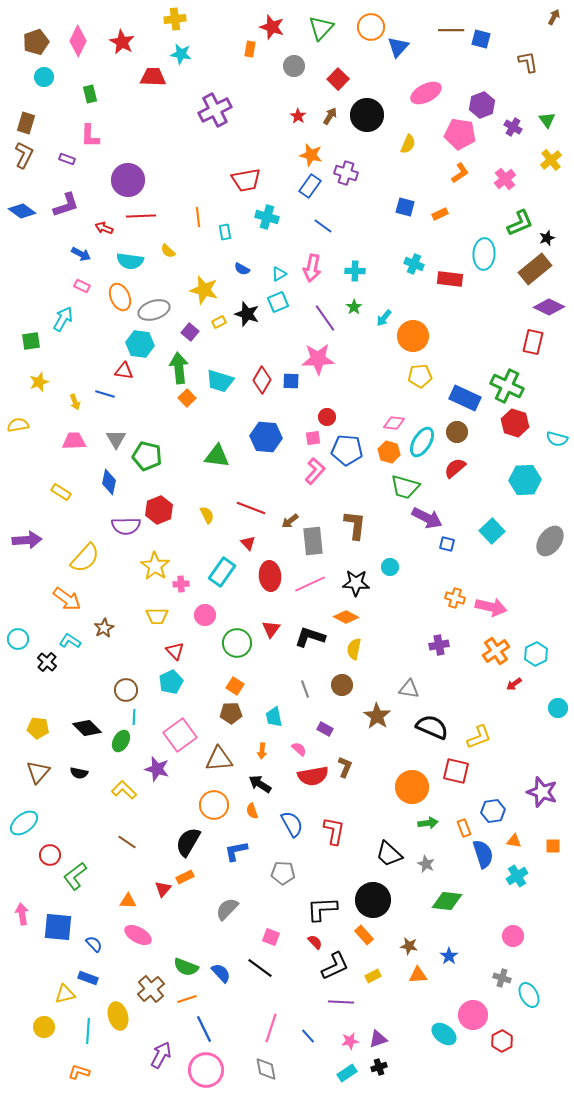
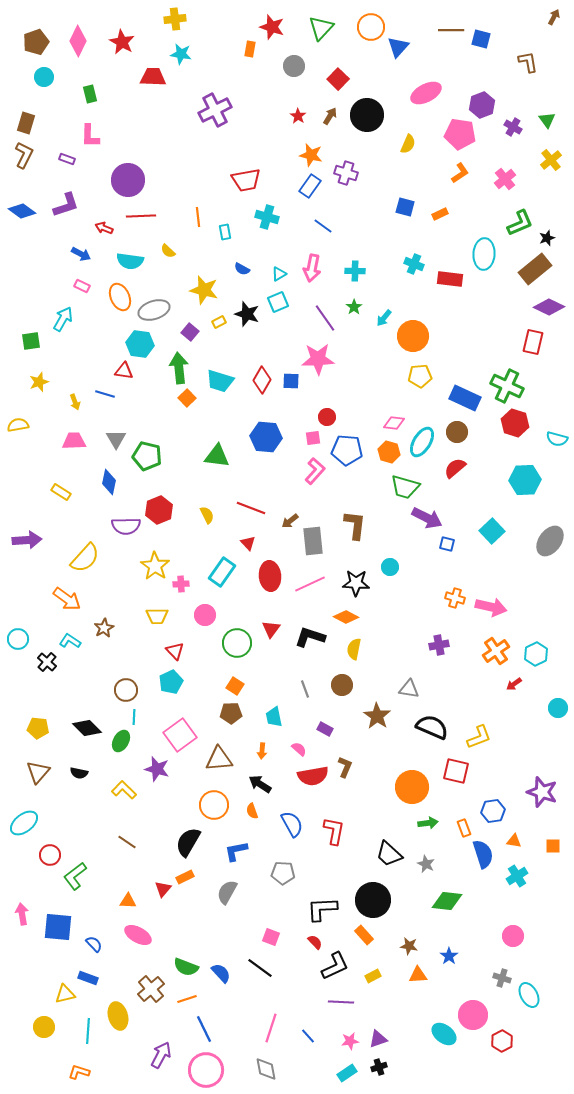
gray semicircle at (227, 909): moved 17 px up; rotated 15 degrees counterclockwise
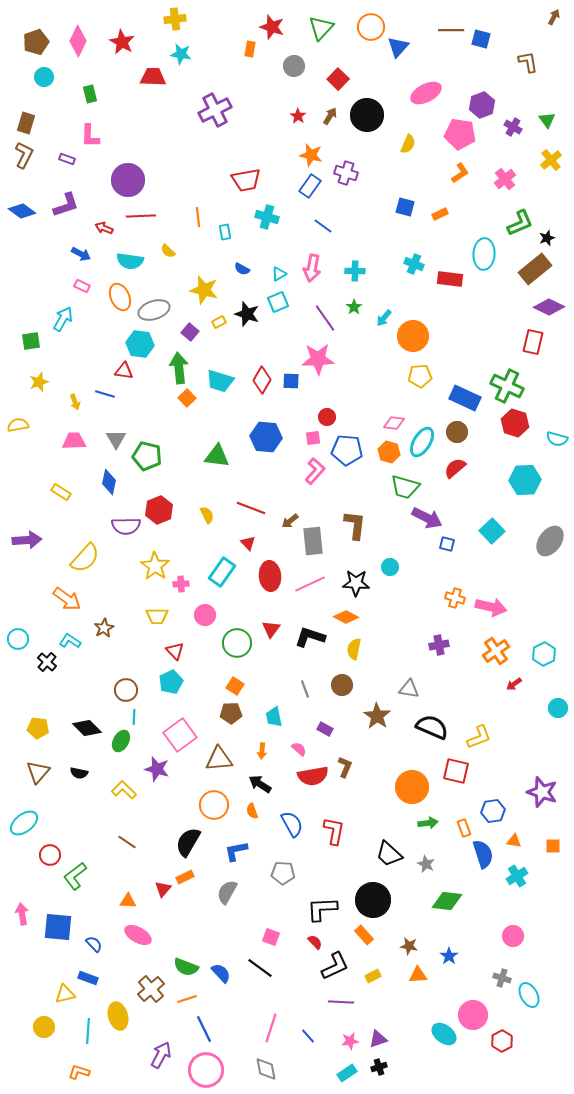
cyan hexagon at (536, 654): moved 8 px right
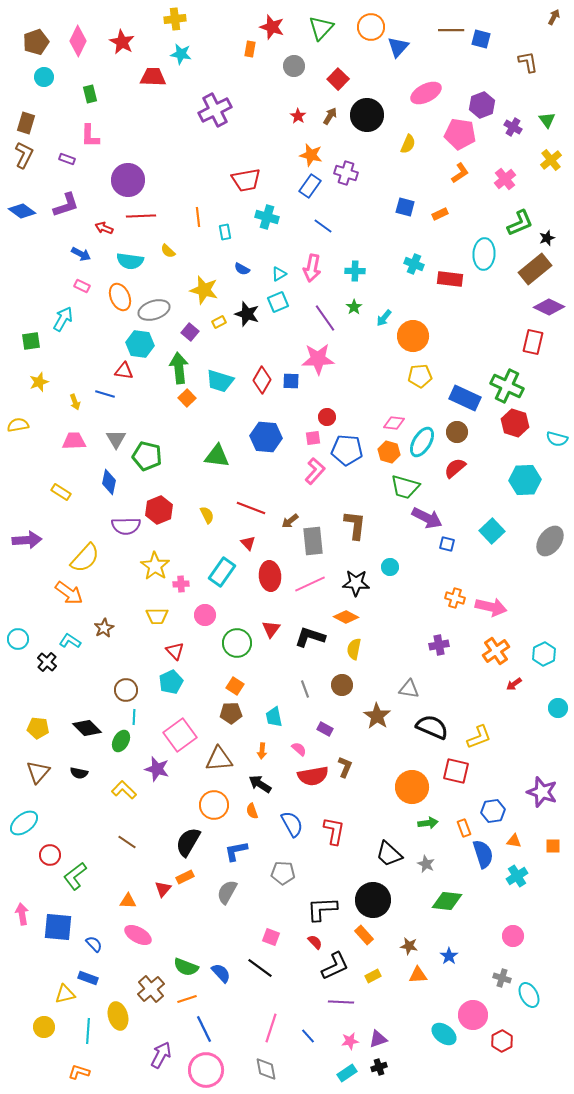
orange arrow at (67, 599): moved 2 px right, 6 px up
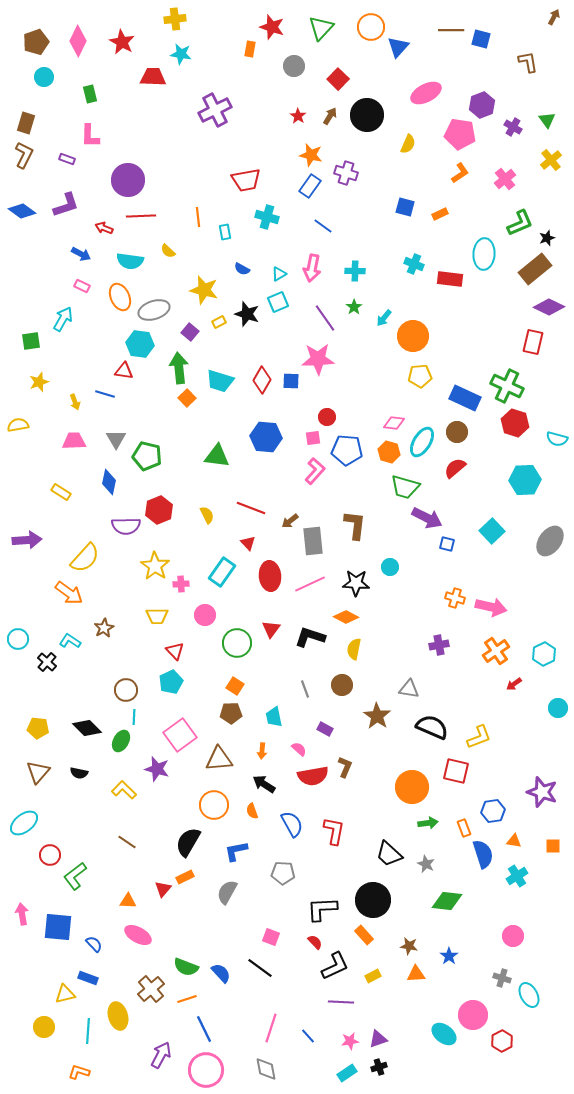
black arrow at (260, 784): moved 4 px right
orange triangle at (418, 975): moved 2 px left, 1 px up
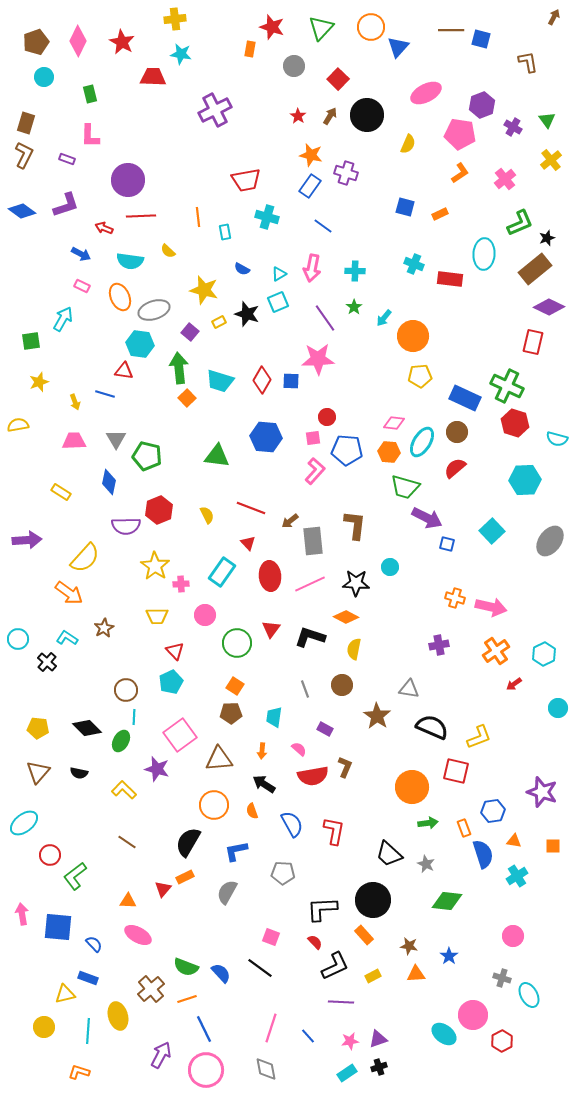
orange hexagon at (389, 452): rotated 10 degrees counterclockwise
cyan L-shape at (70, 641): moved 3 px left, 3 px up
cyan trapezoid at (274, 717): rotated 20 degrees clockwise
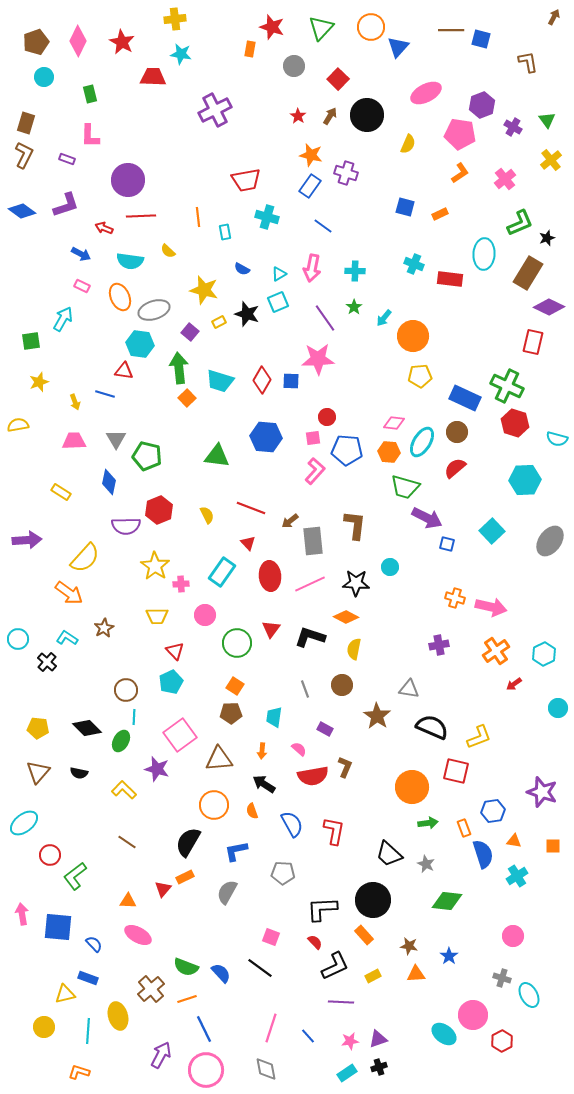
brown rectangle at (535, 269): moved 7 px left, 4 px down; rotated 20 degrees counterclockwise
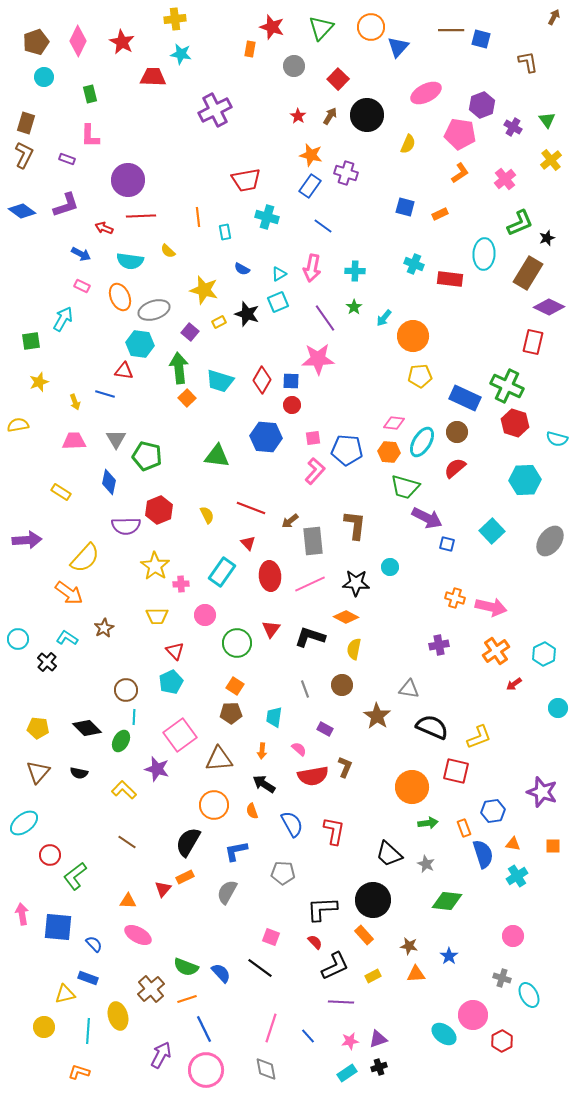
red circle at (327, 417): moved 35 px left, 12 px up
orange triangle at (514, 841): moved 1 px left, 3 px down
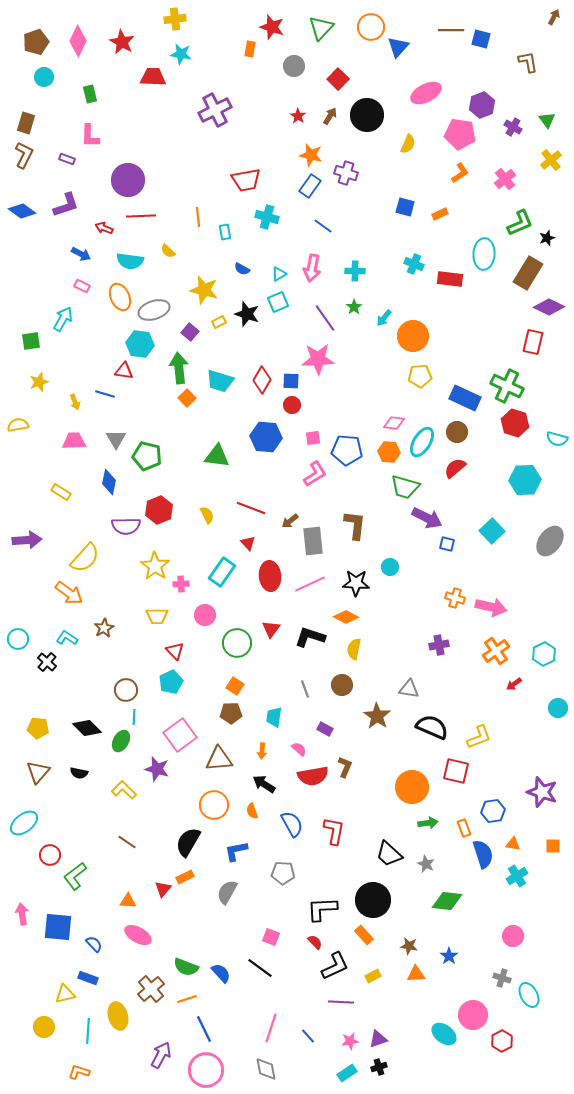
pink L-shape at (315, 471): moved 3 px down; rotated 16 degrees clockwise
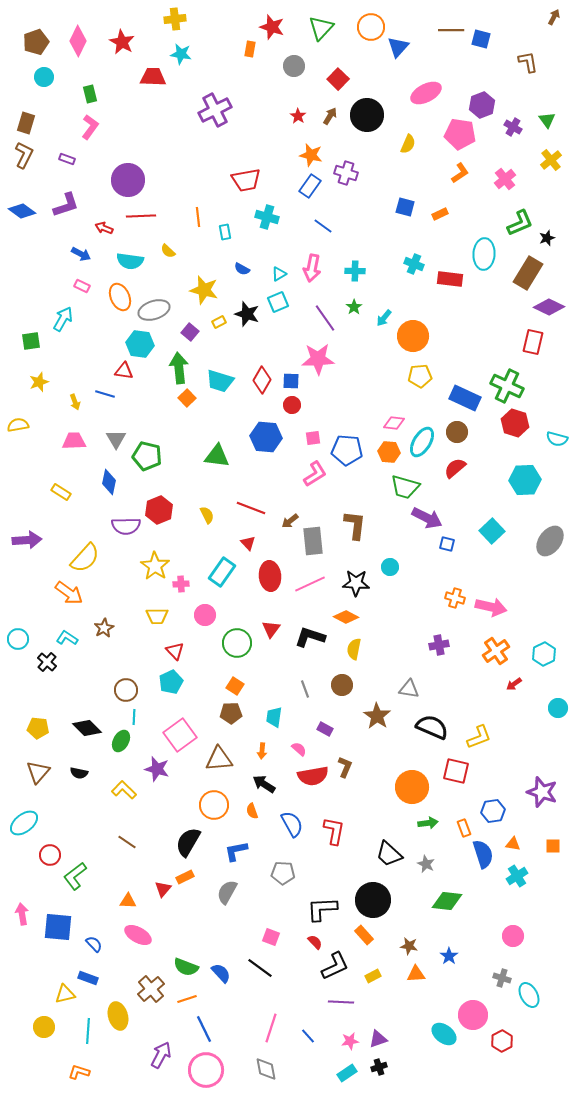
pink L-shape at (90, 136): moved 9 px up; rotated 145 degrees counterclockwise
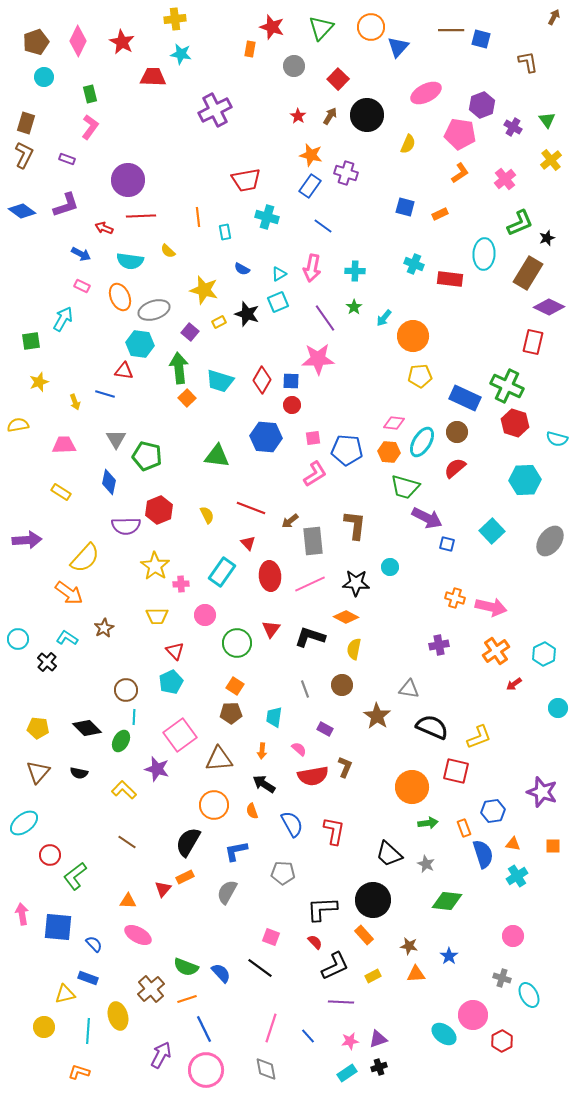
pink trapezoid at (74, 441): moved 10 px left, 4 px down
